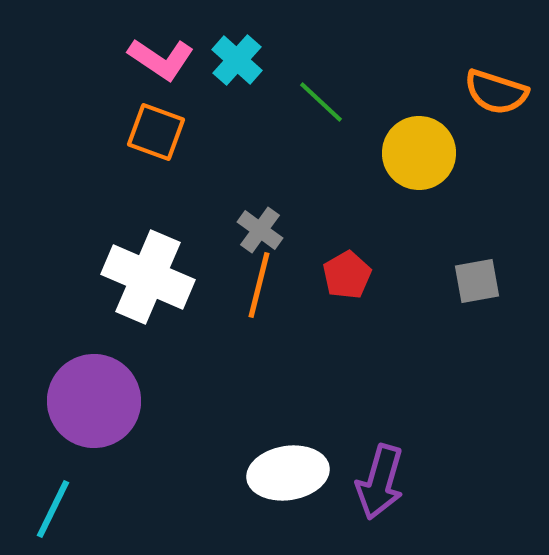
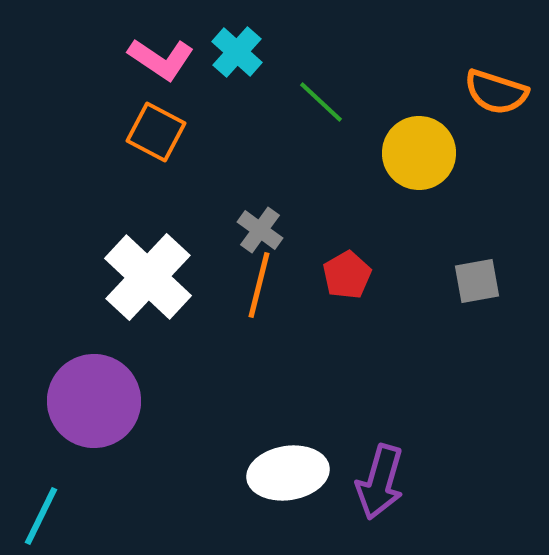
cyan cross: moved 8 px up
orange square: rotated 8 degrees clockwise
white cross: rotated 20 degrees clockwise
cyan line: moved 12 px left, 7 px down
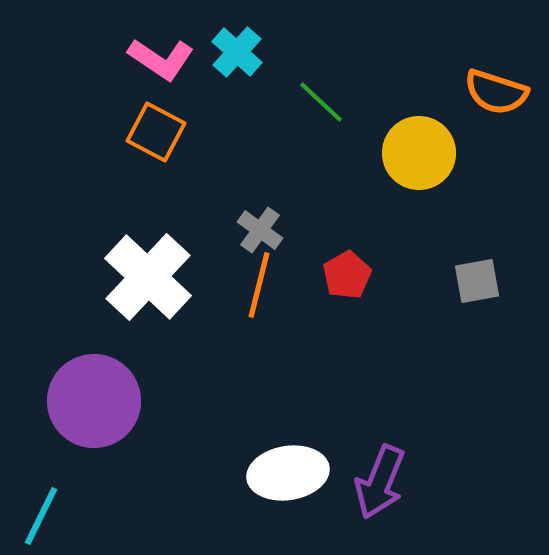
purple arrow: rotated 6 degrees clockwise
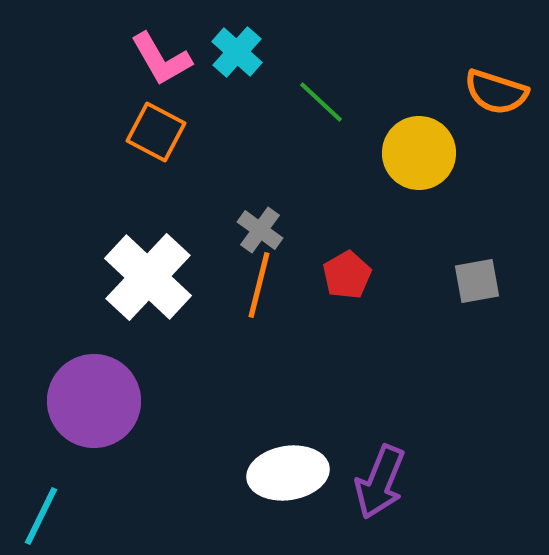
pink L-shape: rotated 26 degrees clockwise
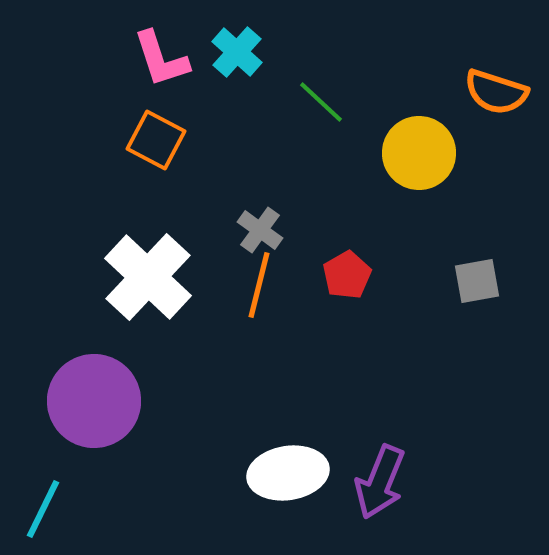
pink L-shape: rotated 12 degrees clockwise
orange square: moved 8 px down
cyan line: moved 2 px right, 7 px up
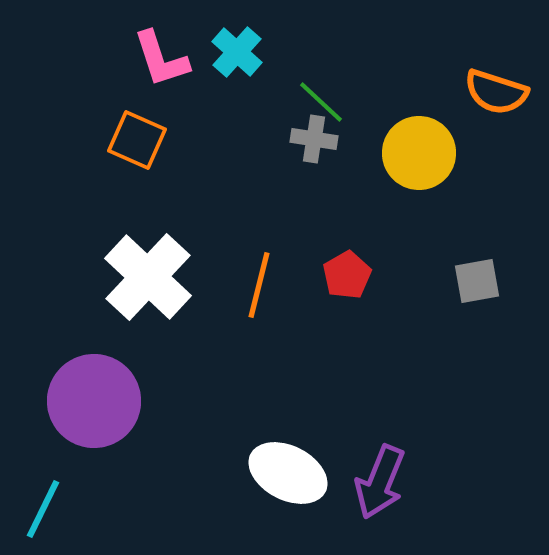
orange square: moved 19 px left; rotated 4 degrees counterclockwise
gray cross: moved 54 px right, 91 px up; rotated 27 degrees counterclockwise
white ellipse: rotated 36 degrees clockwise
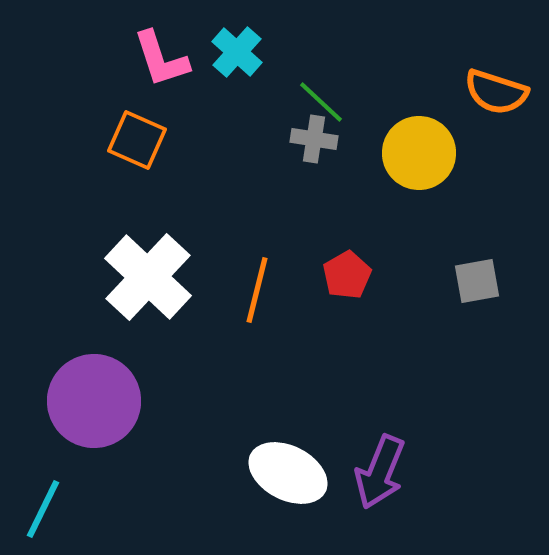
orange line: moved 2 px left, 5 px down
purple arrow: moved 10 px up
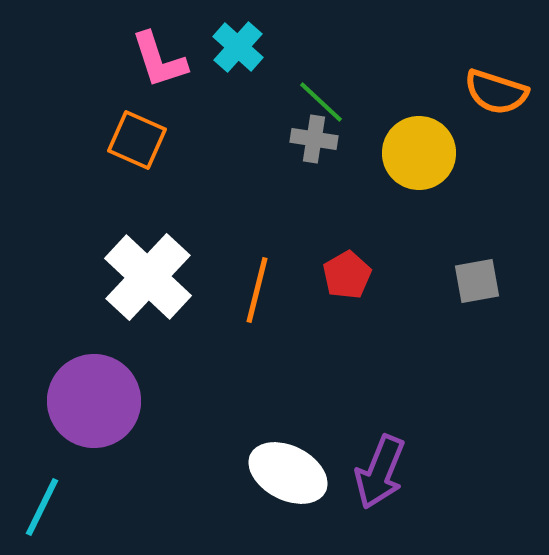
cyan cross: moved 1 px right, 5 px up
pink L-shape: moved 2 px left, 1 px down
cyan line: moved 1 px left, 2 px up
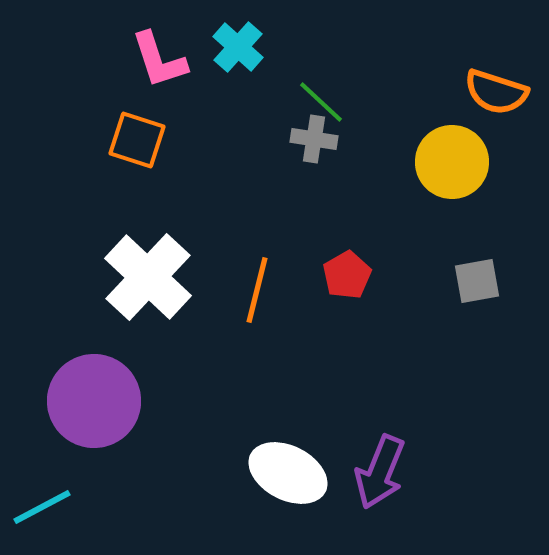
orange square: rotated 6 degrees counterclockwise
yellow circle: moved 33 px right, 9 px down
cyan line: rotated 36 degrees clockwise
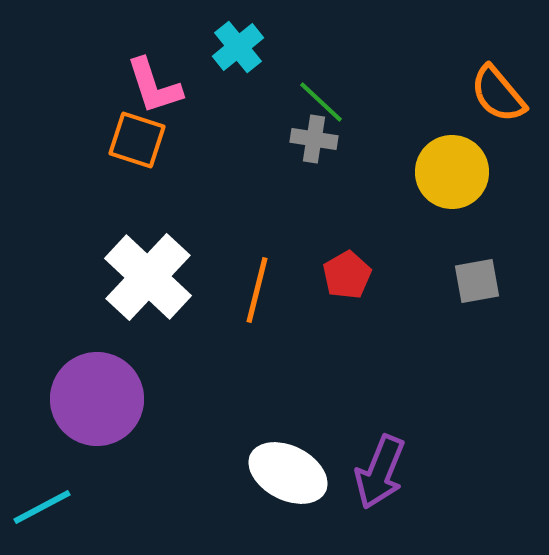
cyan cross: rotated 9 degrees clockwise
pink L-shape: moved 5 px left, 26 px down
orange semicircle: moved 2 px right, 2 px down; rotated 32 degrees clockwise
yellow circle: moved 10 px down
purple circle: moved 3 px right, 2 px up
